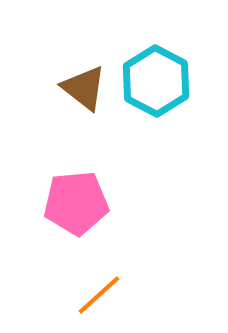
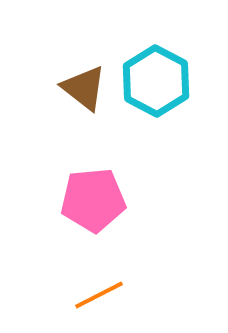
pink pentagon: moved 17 px right, 3 px up
orange line: rotated 15 degrees clockwise
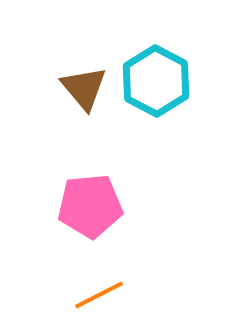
brown triangle: rotated 12 degrees clockwise
pink pentagon: moved 3 px left, 6 px down
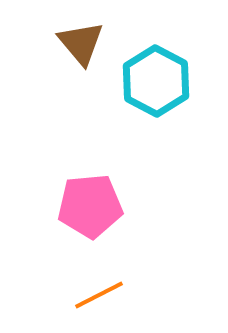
brown triangle: moved 3 px left, 45 px up
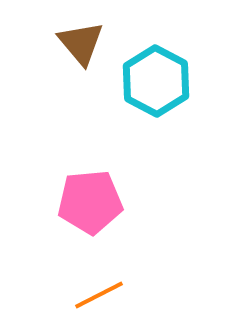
pink pentagon: moved 4 px up
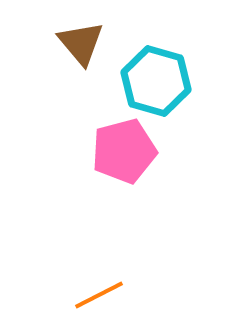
cyan hexagon: rotated 12 degrees counterclockwise
pink pentagon: moved 34 px right, 51 px up; rotated 10 degrees counterclockwise
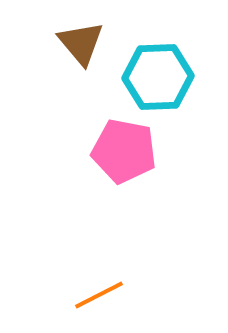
cyan hexagon: moved 2 px right, 4 px up; rotated 18 degrees counterclockwise
pink pentagon: rotated 26 degrees clockwise
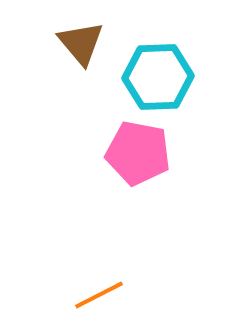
pink pentagon: moved 14 px right, 2 px down
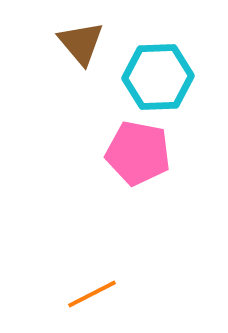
orange line: moved 7 px left, 1 px up
